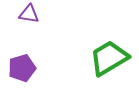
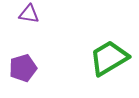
purple pentagon: moved 1 px right
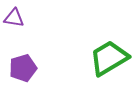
purple triangle: moved 15 px left, 4 px down
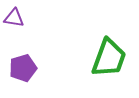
green trapezoid: rotated 141 degrees clockwise
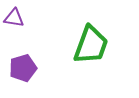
green trapezoid: moved 18 px left, 13 px up
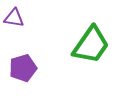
green trapezoid: rotated 15 degrees clockwise
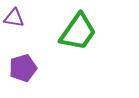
green trapezoid: moved 13 px left, 13 px up
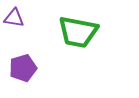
green trapezoid: rotated 66 degrees clockwise
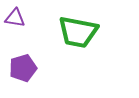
purple triangle: moved 1 px right
